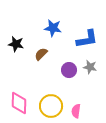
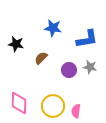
brown semicircle: moved 4 px down
yellow circle: moved 2 px right
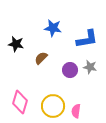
purple circle: moved 1 px right
pink diamond: moved 1 px right, 1 px up; rotated 15 degrees clockwise
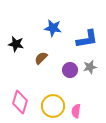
gray star: rotated 24 degrees counterclockwise
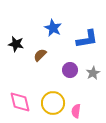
blue star: rotated 18 degrees clockwise
brown semicircle: moved 1 px left, 3 px up
gray star: moved 3 px right, 6 px down; rotated 16 degrees counterclockwise
pink diamond: rotated 30 degrees counterclockwise
yellow circle: moved 3 px up
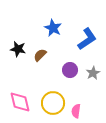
blue L-shape: rotated 25 degrees counterclockwise
black star: moved 2 px right, 5 px down
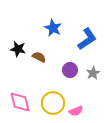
brown semicircle: moved 1 px left, 2 px down; rotated 72 degrees clockwise
pink semicircle: rotated 120 degrees counterclockwise
